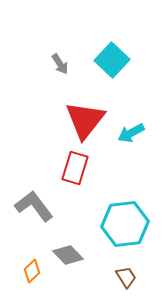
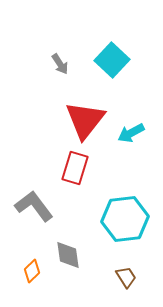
cyan hexagon: moved 5 px up
gray diamond: rotated 36 degrees clockwise
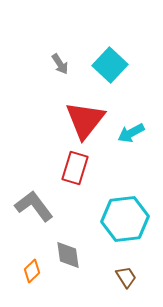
cyan square: moved 2 px left, 5 px down
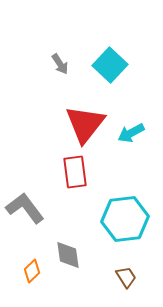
red triangle: moved 4 px down
red rectangle: moved 4 px down; rotated 24 degrees counterclockwise
gray L-shape: moved 9 px left, 2 px down
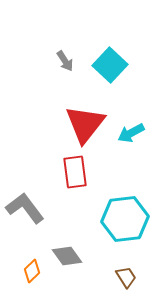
gray arrow: moved 5 px right, 3 px up
gray diamond: moved 1 px left, 1 px down; rotated 28 degrees counterclockwise
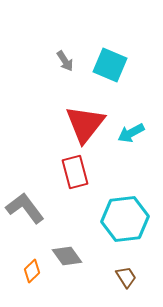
cyan square: rotated 20 degrees counterclockwise
red rectangle: rotated 8 degrees counterclockwise
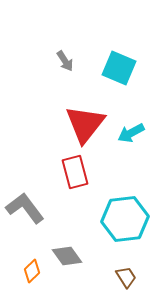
cyan square: moved 9 px right, 3 px down
